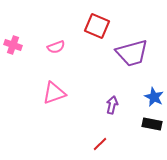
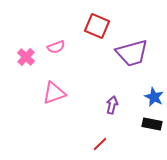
pink cross: moved 13 px right, 12 px down; rotated 24 degrees clockwise
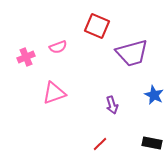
pink semicircle: moved 2 px right
pink cross: rotated 24 degrees clockwise
blue star: moved 2 px up
purple arrow: rotated 150 degrees clockwise
black rectangle: moved 19 px down
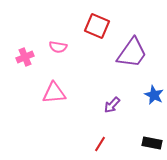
pink semicircle: rotated 30 degrees clockwise
purple trapezoid: rotated 40 degrees counterclockwise
pink cross: moved 1 px left
pink triangle: rotated 15 degrees clockwise
purple arrow: rotated 60 degrees clockwise
red line: rotated 14 degrees counterclockwise
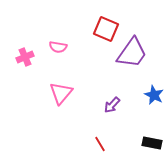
red square: moved 9 px right, 3 px down
pink triangle: moved 7 px right; rotated 45 degrees counterclockwise
red line: rotated 63 degrees counterclockwise
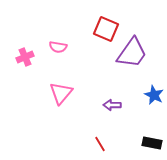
purple arrow: rotated 48 degrees clockwise
